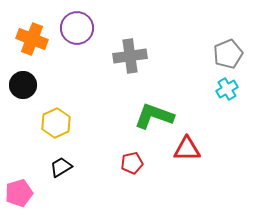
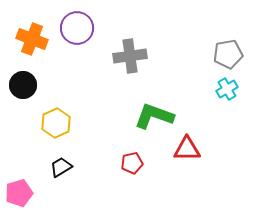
gray pentagon: rotated 12 degrees clockwise
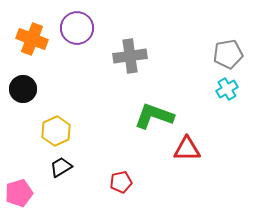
black circle: moved 4 px down
yellow hexagon: moved 8 px down
red pentagon: moved 11 px left, 19 px down
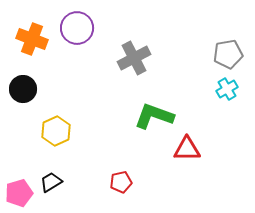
gray cross: moved 4 px right, 2 px down; rotated 20 degrees counterclockwise
black trapezoid: moved 10 px left, 15 px down
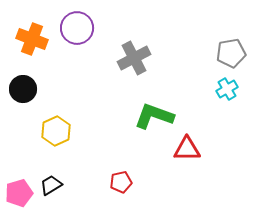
gray pentagon: moved 3 px right, 1 px up
black trapezoid: moved 3 px down
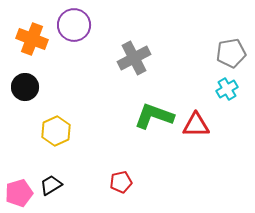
purple circle: moved 3 px left, 3 px up
black circle: moved 2 px right, 2 px up
red triangle: moved 9 px right, 24 px up
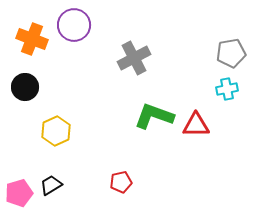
cyan cross: rotated 20 degrees clockwise
